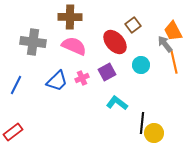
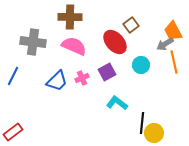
brown square: moved 2 px left
gray arrow: rotated 84 degrees counterclockwise
blue line: moved 3 px left, 9 px up
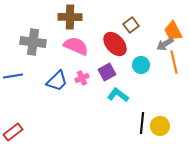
red ellipse: moved 2 px down
pink semicircle: moved 2 px right
blue line: rotated 54 degrees clockwise
cyan L-shape: moved 1 px right, 8 px up
yellow circle: moved 6 px right, 7 px up
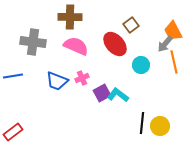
gray arrow: rotated 18 degrees counterclockwise
purple square: moved 5 px left, 21 px down
blue trapezoid: rotated 65 degrees clockwise
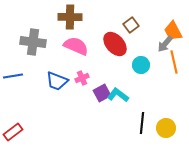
yellow circle: moved 6 px right, 2 px down
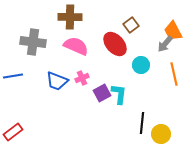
orange line: moved 12 px down
cyan L-shape: moved 1 px right, 1 px up; rotated 60 degrees clockwise
yellow circle: moved 5 px left, 6 px down
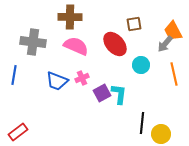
brown square: moved 3 px right, 1 px up; rotated 28 degrees clockwise
blue line: moved 1 px right, 1 px up; rotated 72 degrees counterclockwise
red rectangle: moved 5 px right
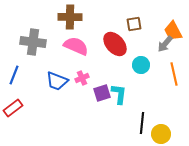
blue line: rotated 12 degrees clockwise
purple square: rotated 12 degrees clockwise
red rectangle: moved 5 px left, 24 px up
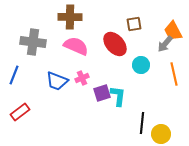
cyan L-shape: moved 1 px left, 2 px down
red rectangle: moved 7 px right, 4 px down
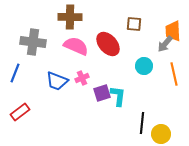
brown square: rotated 14 degrees clockwise
orange trapezoid: rotated 25 degrees clockwise
red ellipse: moved 7 px left
cyan circle: moved 3 px right, 1 px down
blue line: moved 1 px right, 2 px up
